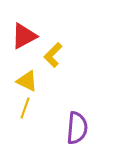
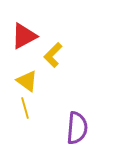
yellow triangle: rotated 10 degrees clockwise
yellow line: rotated 35 degrees counterclockwise
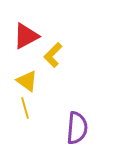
red triangle: moved 2 px right
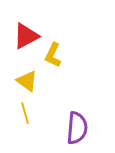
yellow L-shape: rotated 20 degrees counterclockwise
yellow line: moved 5 px down
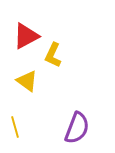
yellow line: moved 10 px left, 14 px down
purple semicircle: rotated 16 degrees clockwise
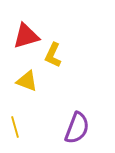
red triangle: rotated 12 degrees clockwise
yellow triangle: rotated 15 degrees counterclockwise
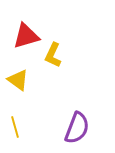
yellow triangle: moved 9 px left, 1 px up; rotated 15 degrees clockwise
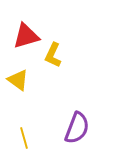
yellow line: moved 9 px right, 11 px down
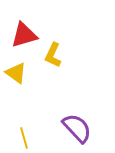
red triangle: moved 2 px left, 1 px up
yellow triangle: moved 2 px left, 7 px up
purple semicircle: rotated 64 degrees counterclockwise
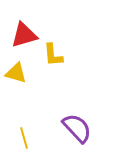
yellow L-shape: rotated 30 degrees counterclockwise
yellow triangle: rotated 20 degrees counterclockwise
